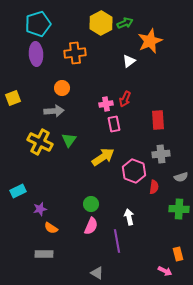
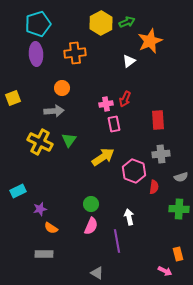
green arrow: moved 2 px right, 1 px up
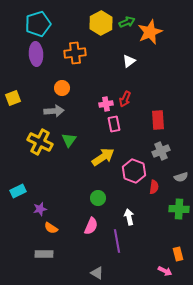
orange star: moved 9 px up
gray cross: moved 3 px up; rotated 18 degrees counterclockwise
green circle: moved 7 px right, 6 px up
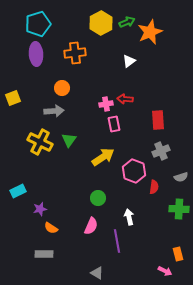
red arrow: rotated 70 degrees clockwise
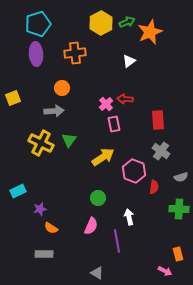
pink cross: rotated 32 degrees counterclockwise
yellow cross: moved 1 px right, 1 px down
gray cross: rotated 30 degrees counterclockwise
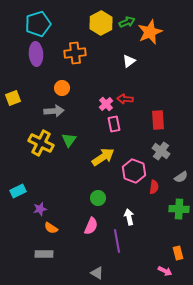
gray semicircle: rotated 16 degrees counterclockwise
orange rectangle: moved 1 px up
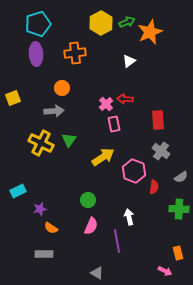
green circle: moved 10 px left, 2 px down
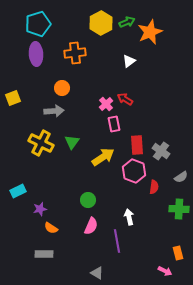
red arrow: rotated 28 degrees clockwise
red rectangle: moved 21 px left, 25 px down
green triangle: moved 3 px right, 2 px down
